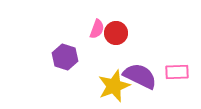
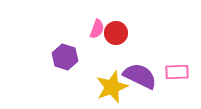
yellow star: moved 2 px left, 1 px down
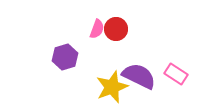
red circle: moved 4 px up
purple hexagon: rotated 25 degrees clockwise
pink rectangle: moved 1 px left, 2 px down; rotated 35 degrees clockwise
purple semicircle: moved 1 px left
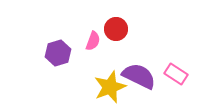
pink semicircle: moved 4 px left, 12 px down
purple hexagon: moved 7 px left, 4 px up
yellow star: moved 2 px left
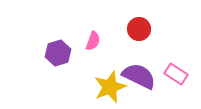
red circle: moved 23 px right
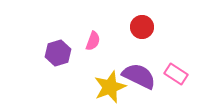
red circle: moved 3 px right, 2 px up
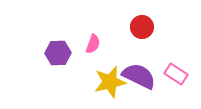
pink semicircle: moved 3 px down
purple hexagon: rotated 15 degrees clockwise
yellow star: moved 5 px up; rotated 8 degrees clockwise
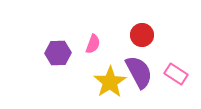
red circle: moved 8 px down
purple semicircle: moved 4 px up; rotated 36 degrees clockwise
yellow star: rotated 20 degrees counterclockwise
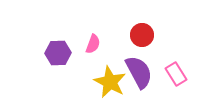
pink rectangle: rotated 25 degrees clockwise
yellow star: rotated 12 degrees counterclockwise
